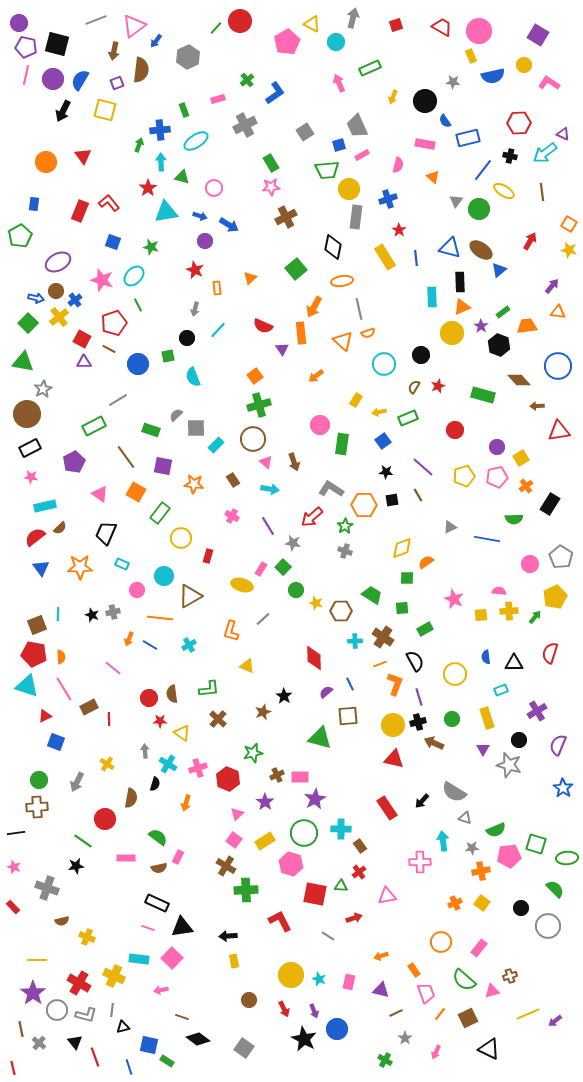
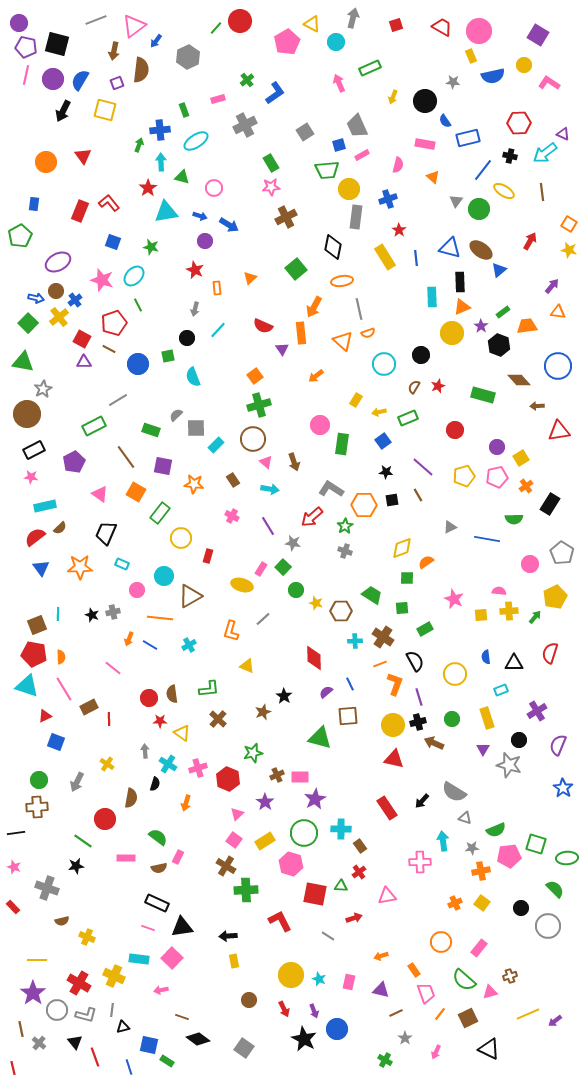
black rectangle at (30, 448): moved 4 px right, 2 px down
gray pentagon at (561, 557): moved 1 px right, 4 px up
pink triangle at (492, 991): moved 2 px left, 1 px down
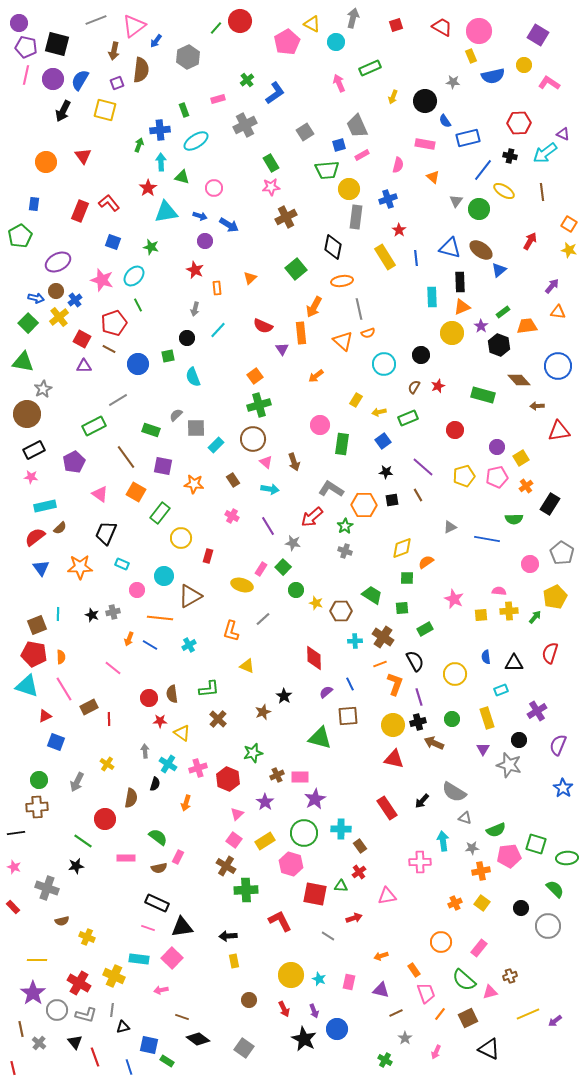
purple triangle at (84, 362): moved 4 px down
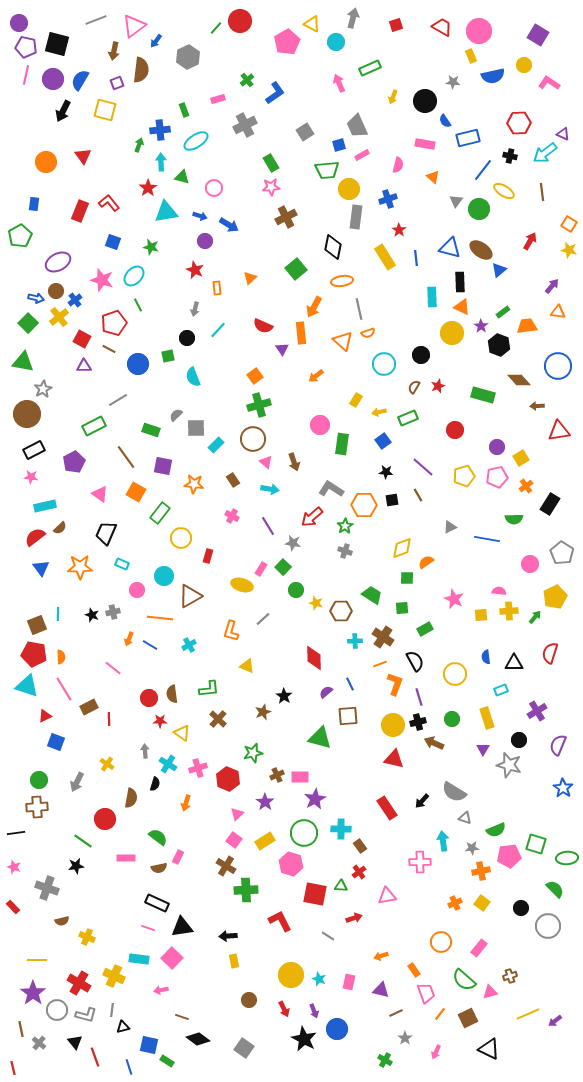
orange triangle at (462, 307): rotated 48 degrees clockwise
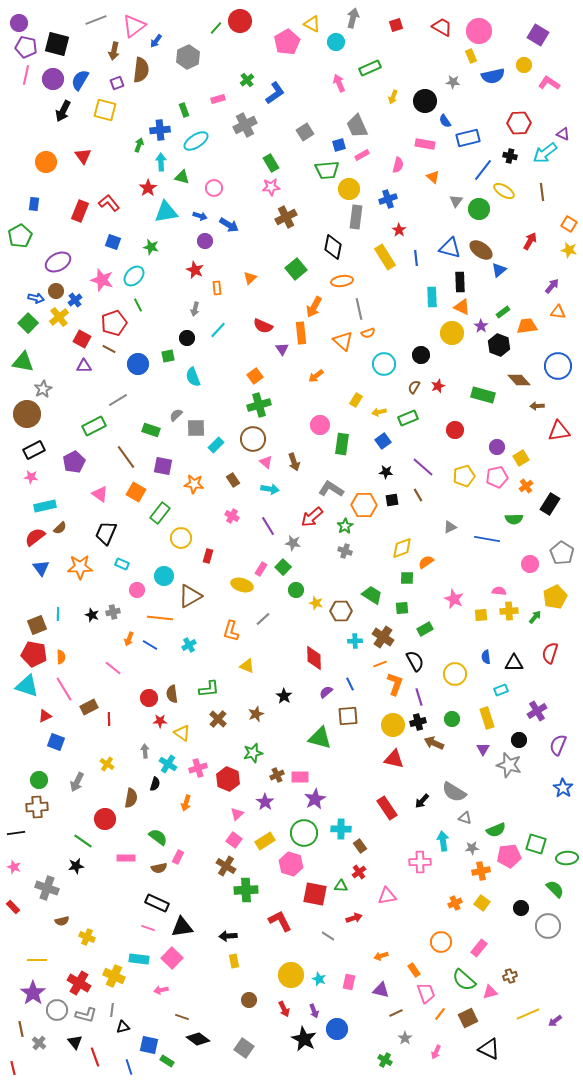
brown star at (263, 712): moved 7 px left, 2 px down
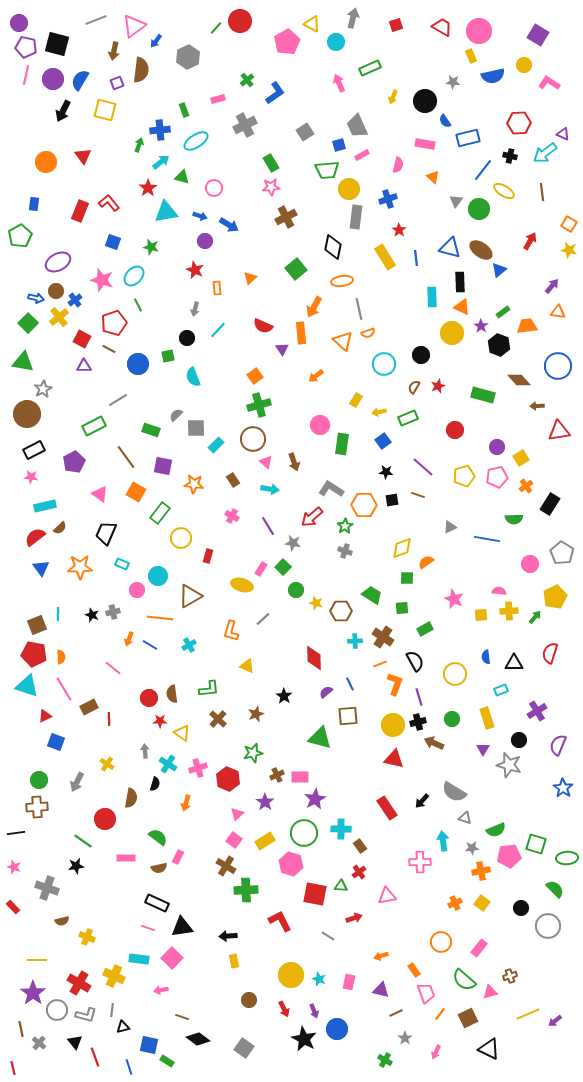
cyan arrow at (161, 162): rotated 54 degrees clockwise
brown line at (418, 495): rotated 40 degrees counterclockwise
cyan circle at (164, 576): moved 6 px left
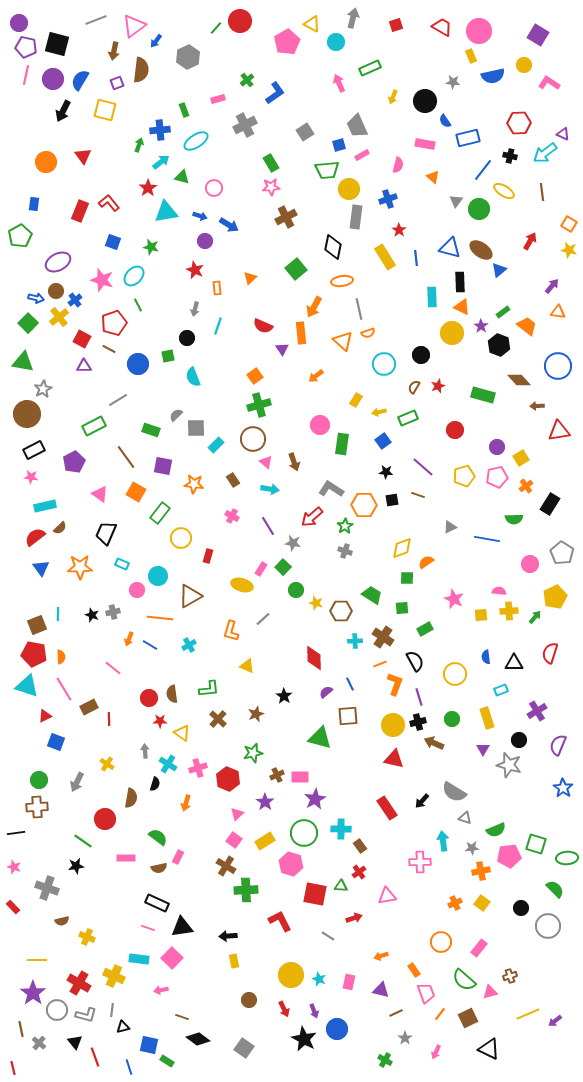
orange trapezoid at (527, 326): rotated 45 degrees clockwise
cyan line at (218, 330): moved 4 px up; rotated 24 degrees counterclockwise
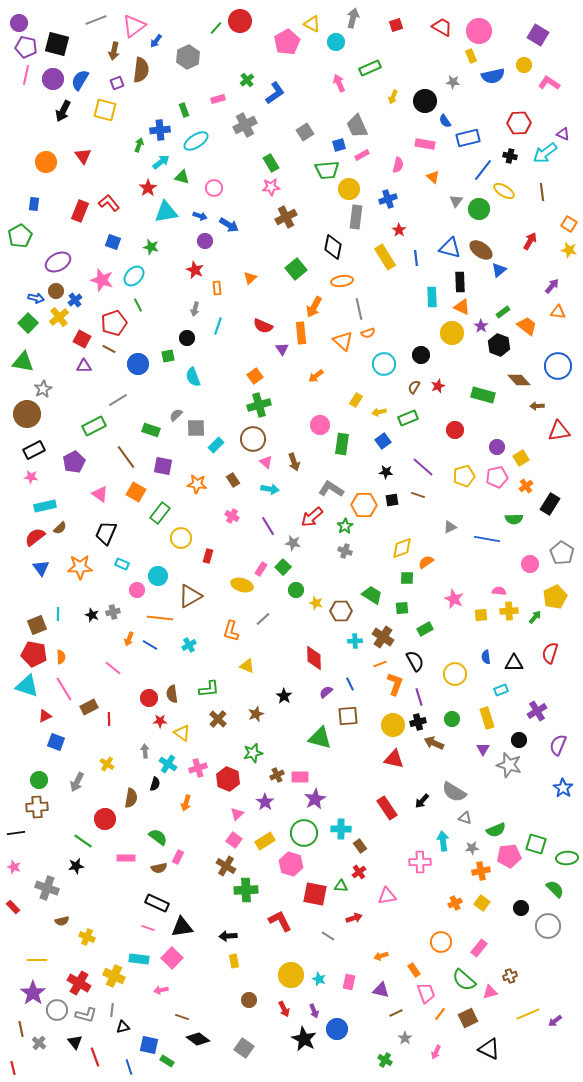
orange star at (194, 484): moved 3 px right
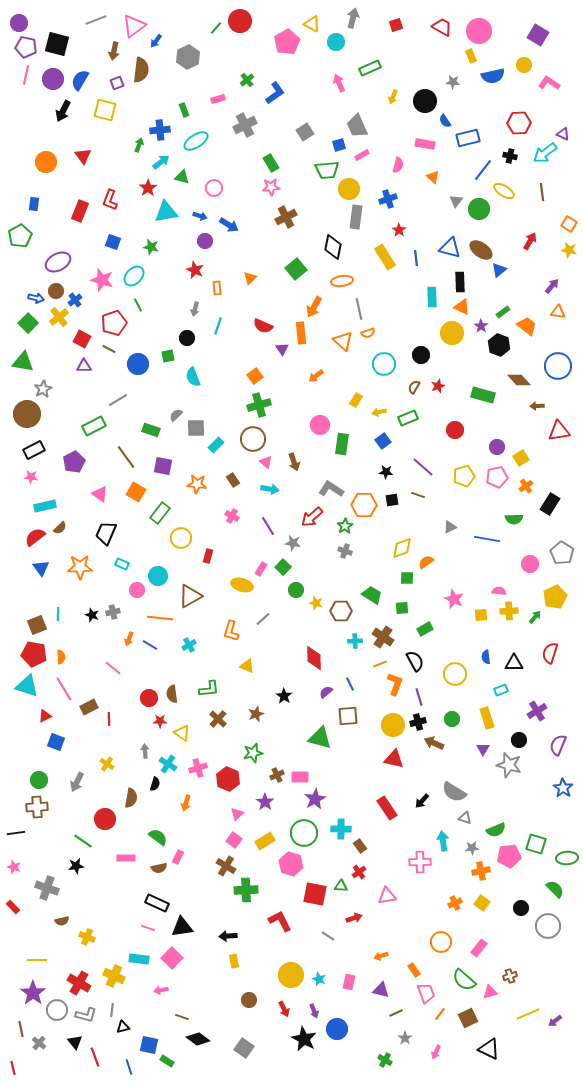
red L-shape at (109, 203): moved 1 px right, 3 px up; rotated 120 degrees counterclockwise
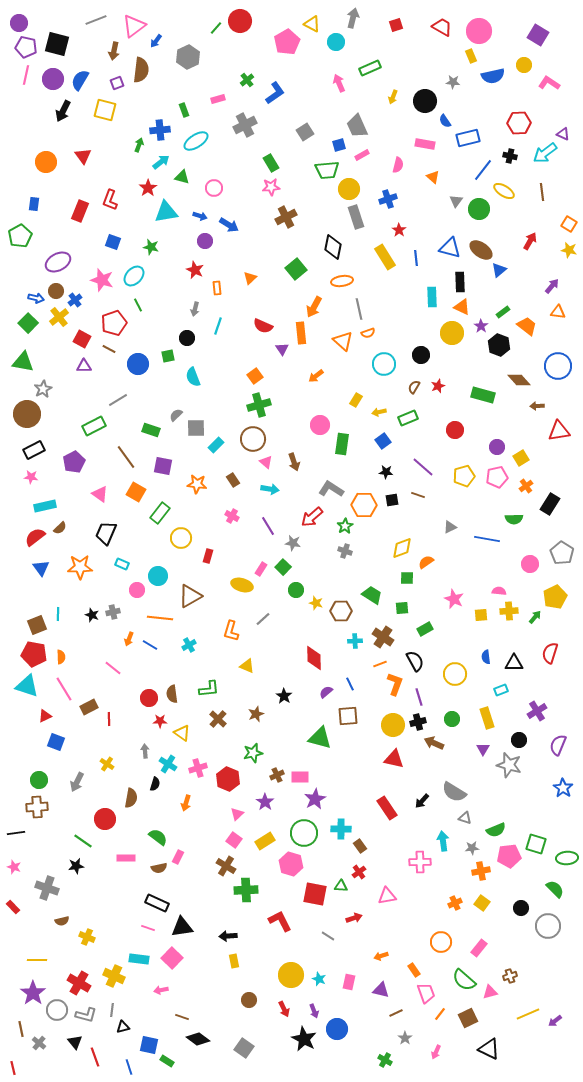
gray rectangle at (356, 217): rotated 25 degrees counterclockwise
